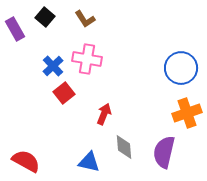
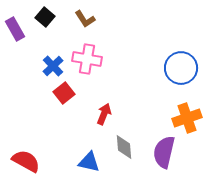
orange cross: moved 5 px down
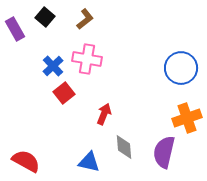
brown L-shape: rotated 95 degrees counterclockwise
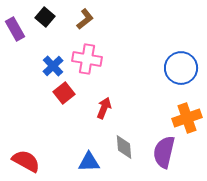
red arrow: moved 6 px up
blue triangle: rotated 15 degrees counterclockwise
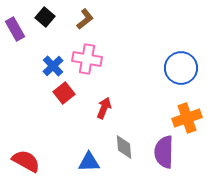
purple semicircle: rotated 12 degrees counterclockwise
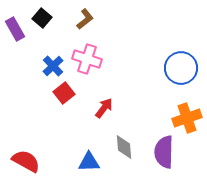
black square: moved 3 px left, 1 px down
pink cross: rotated 8 degrees clockwise
red arrow: rotated 15 degrees clockwise
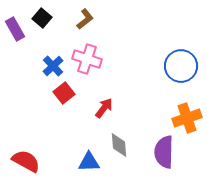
blue circle: moved 2 px up
gray diamond: moved 5 px left, 2 px up
